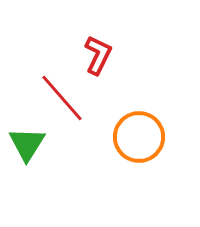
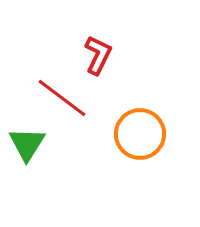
red line: rotated 12 degrees counterclockwise
orange circle: moved 1 px right, 3 px up
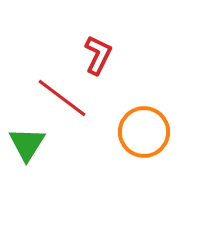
orange circle: moved 4 px right, 2 px up
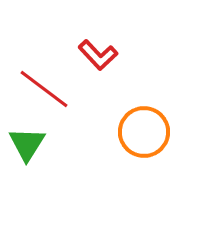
red L-shape: rotated 111 degrees clockwise
red line: moved 18 px left, 9 px up
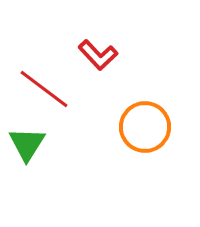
orange circle: moved 1 px right, 5 px up
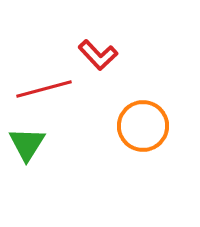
red line: rotated 52 degrees counterclockwise
orange circle: moved 2 px left, 1 px up
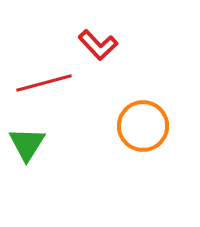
red L-shape: moved 10 px up
red line: moved 6 px up
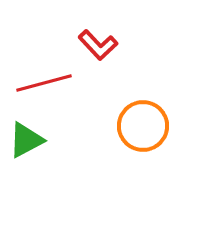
green triangle: moved 1 px left, 4 px up; rotated 30 degrees clockwise
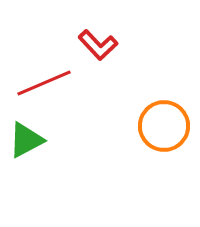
red line: rotated 8 degrees counterclockwise
orange circle: moved 21 px right
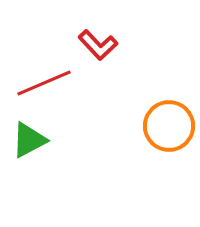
orange circle: moved 5 px right
green triangle: moved 3 px right
